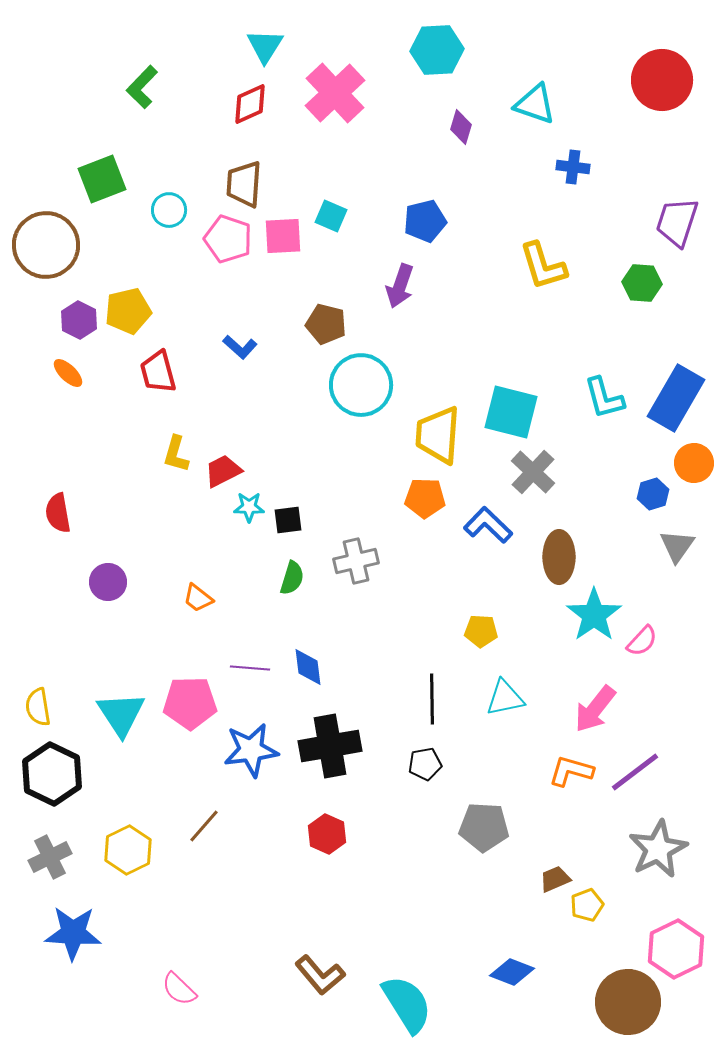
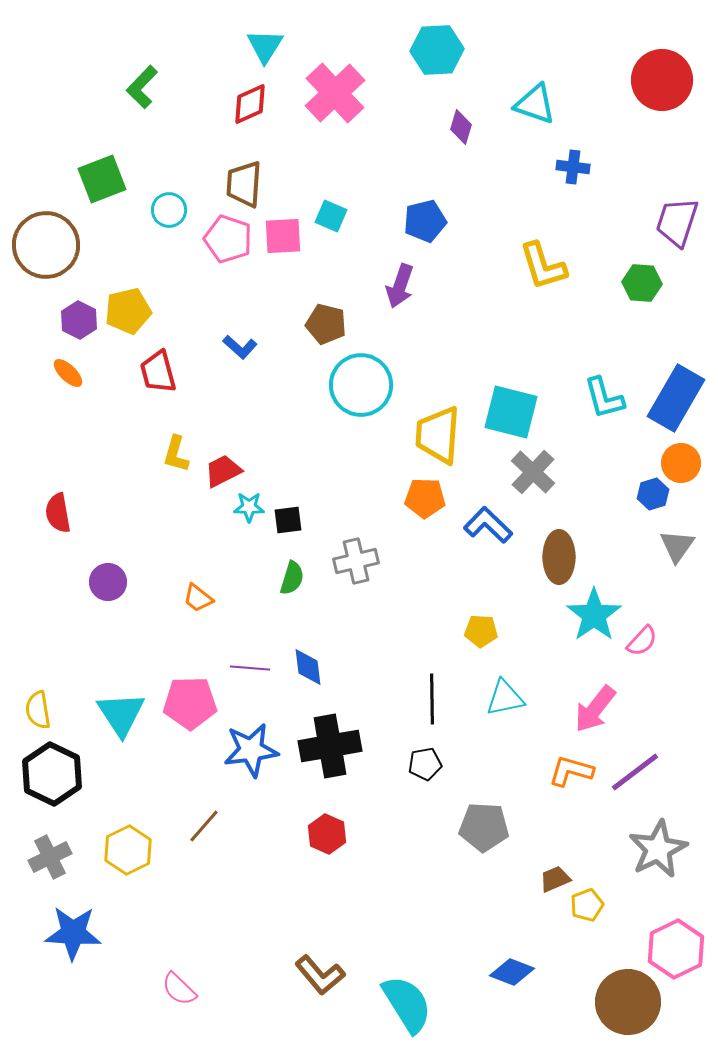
orange circle at (694, 463): moved 13 px left
yellow semicircle at (38, 707): moved 3 px down
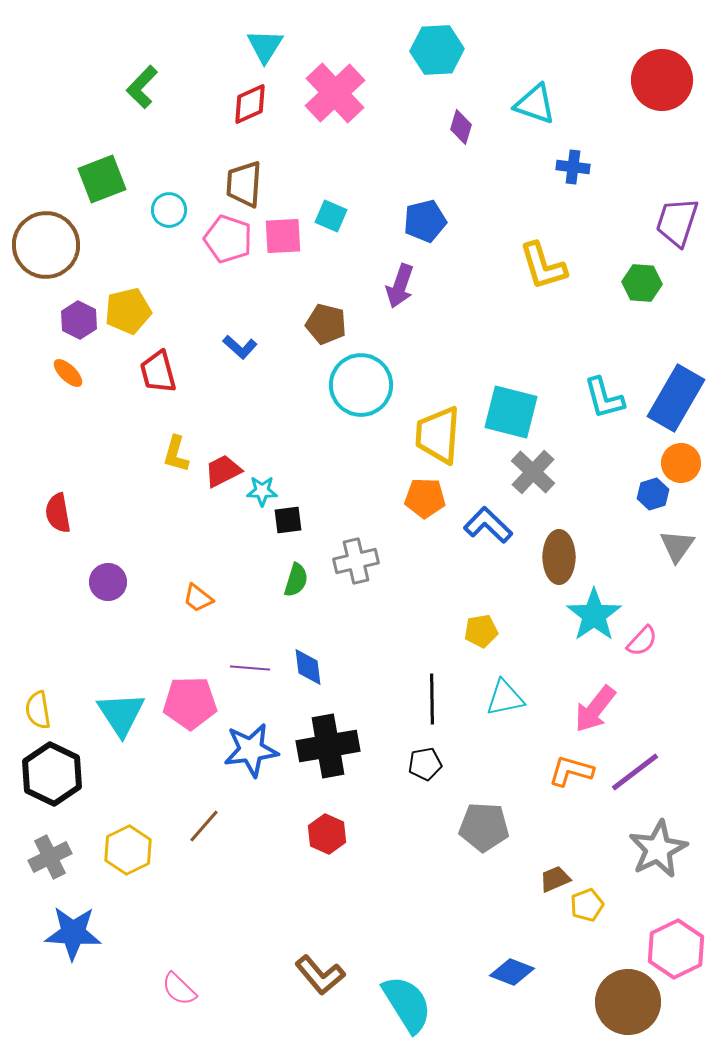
cyan star at (249, 507): moved 13 px right, 16 px up
green semicircle at (292, 578): moved 4 px right, 2 px down
yellow pentagon at (481, 631): rotated 12 degrees counterclockwise
black cross at (330, 746): moved 2 px left
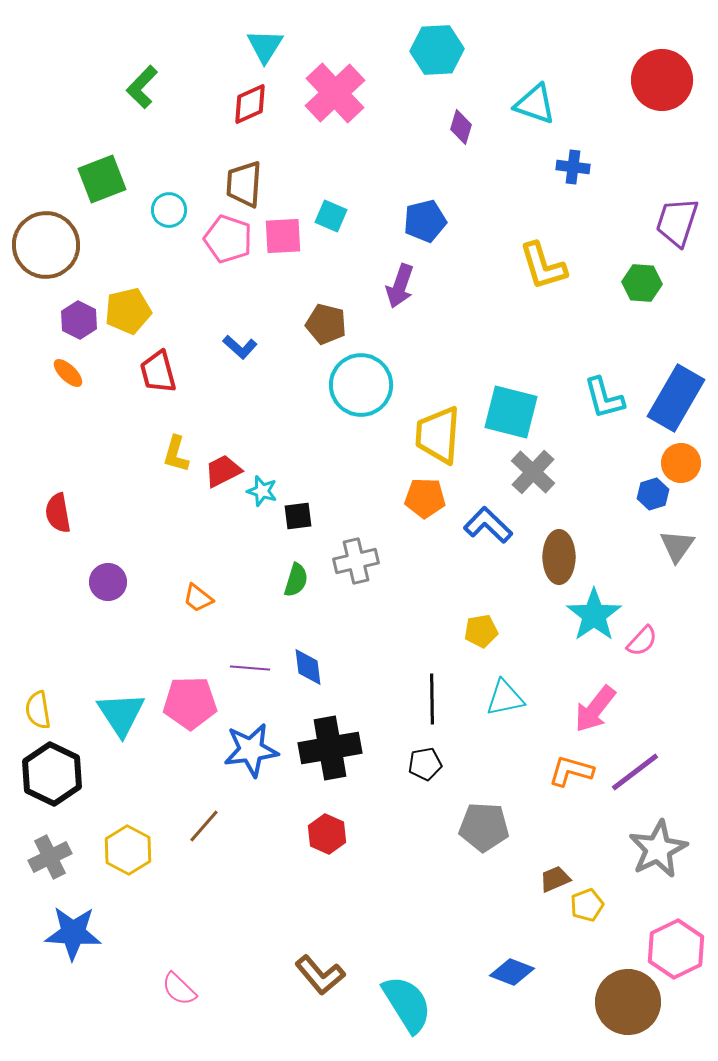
cyan star at (262, 491): rotated 16 degrees clockwise
black square at (288, 520): moved 10 px right, 4 px up
black cross at (328, 746): moved 2 px right, 2 px down
yellow hexagon at (128, 850): rotated 6 degrees counterclockwise
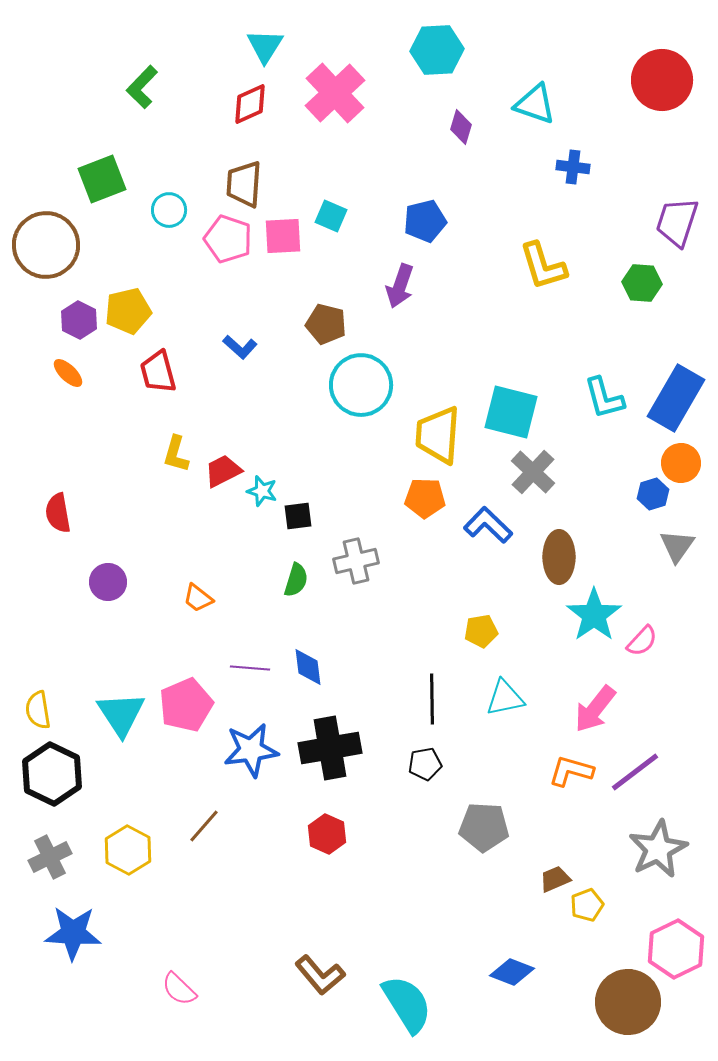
pink pentagon at (190, 703): moved 4 px left, 2 px down; rotated 22 degrees counterclockwise
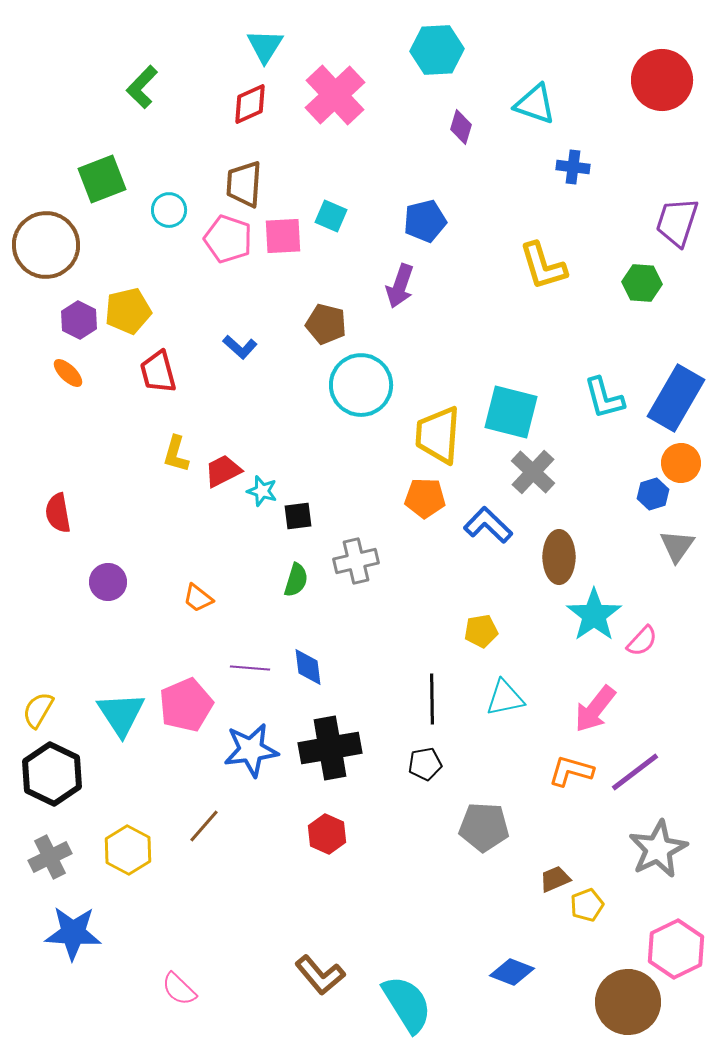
pink cross at (335, 93): moved 2 px down
yellow semicircle at (38, 710): rotated 39 degrees clockwise
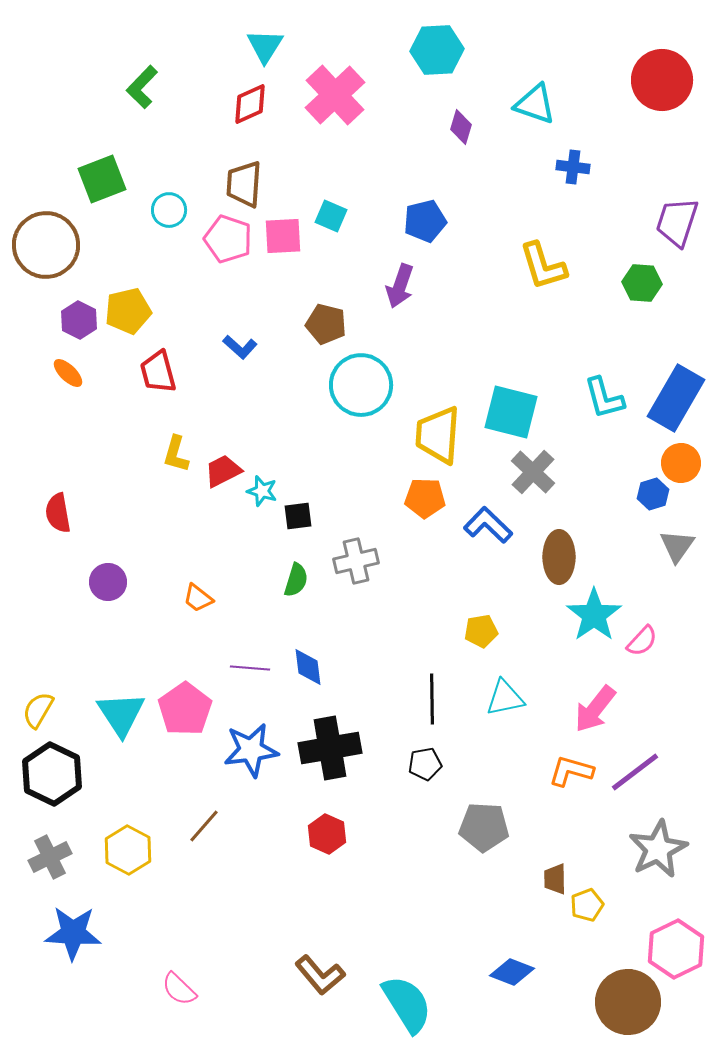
pink pentagon at (186, 705): moved 1 px left, 4 px down; rotated 12 degrees counterclockwise
brown trapezoid at (555, 879): rotated 68 degrees counterclockwise
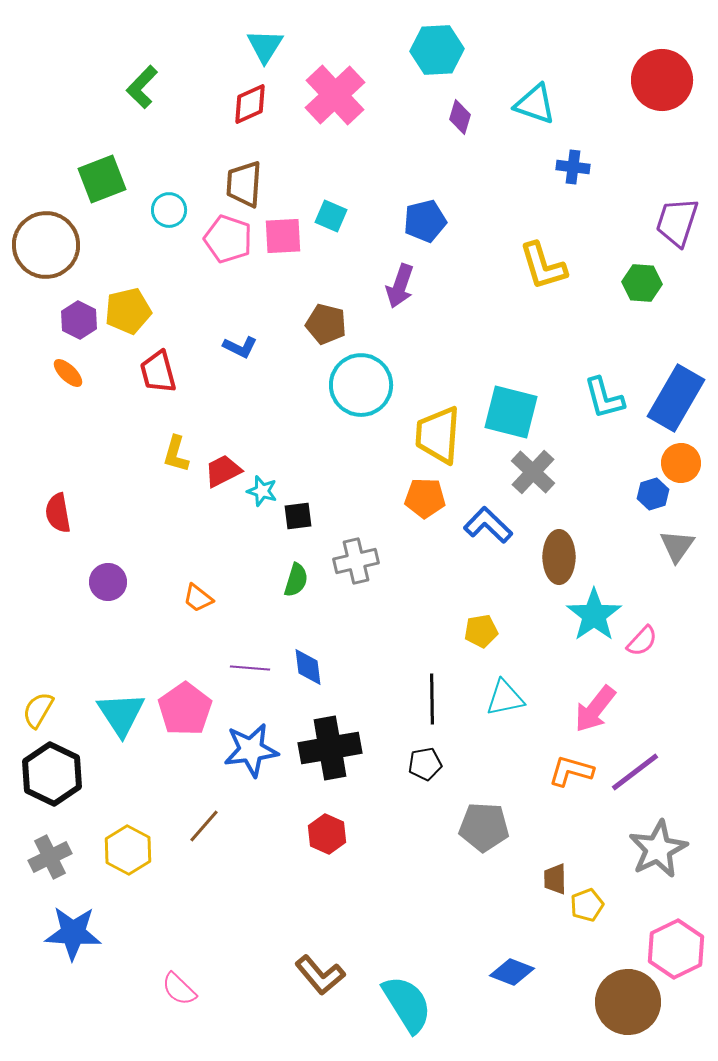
purple diamond at (461, 127): moved 1 px left, 10 px up
blue L-shape at (240, 347): rotated 16 degrees counterclockwise
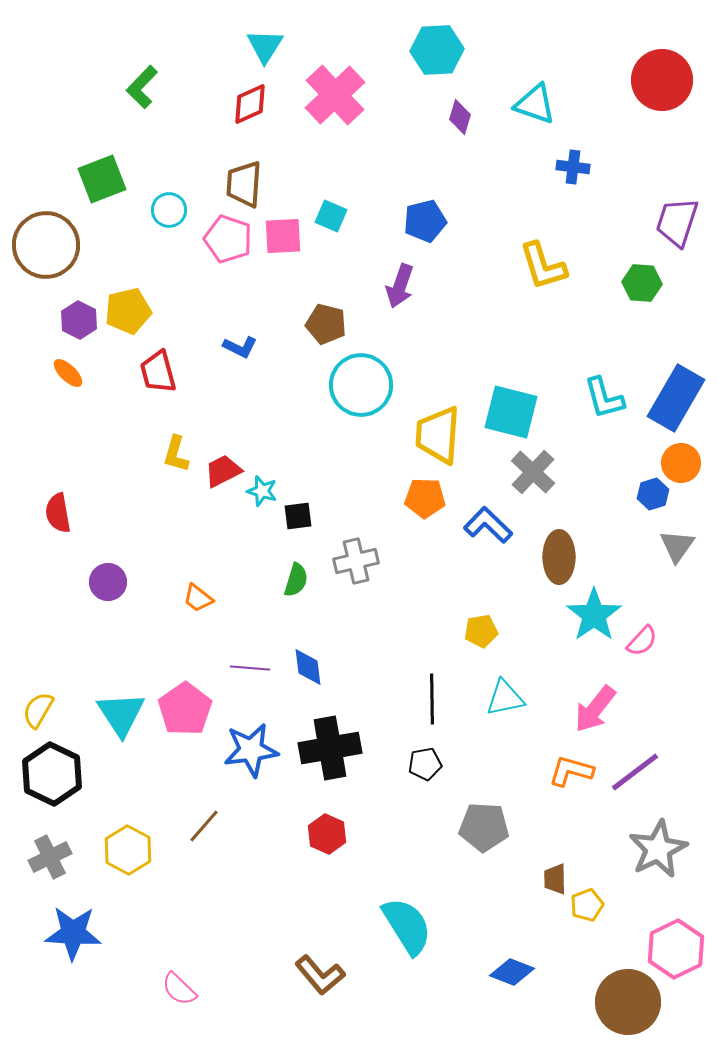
cyan semicircle at (407, 1004): moved 78 px up
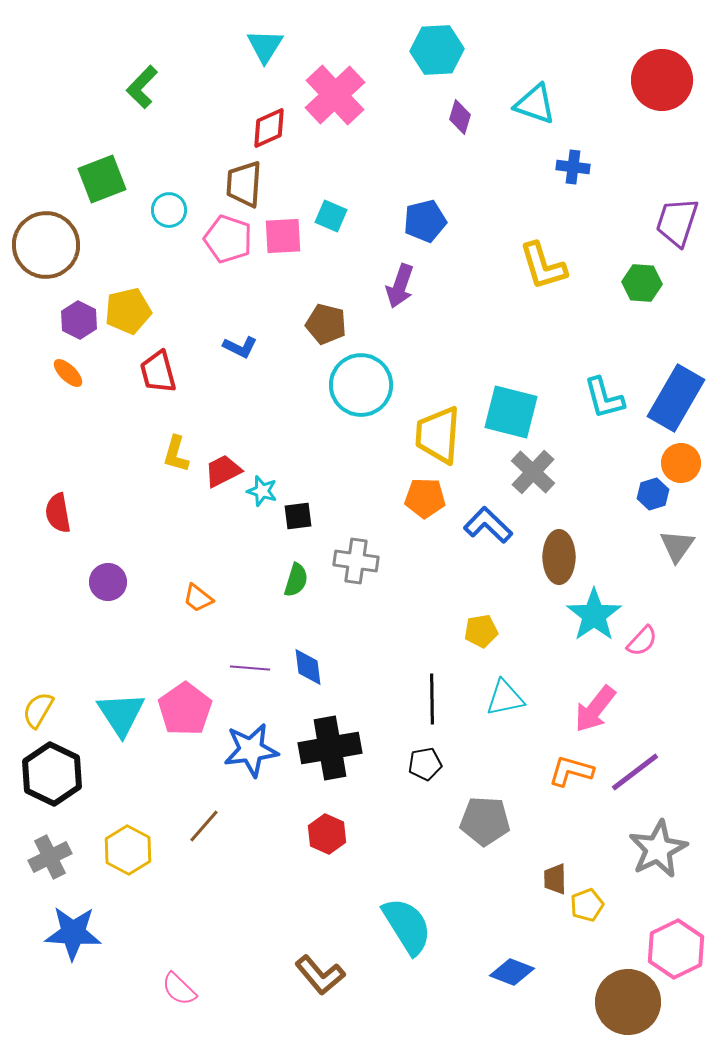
red diamond at (250, 104): moved 19 px right, 24 px down
gray cross at (356, 561): rotated 21 degrees clockwise
gray pentagon at (484, 827): moved 1 px right, 6 px up
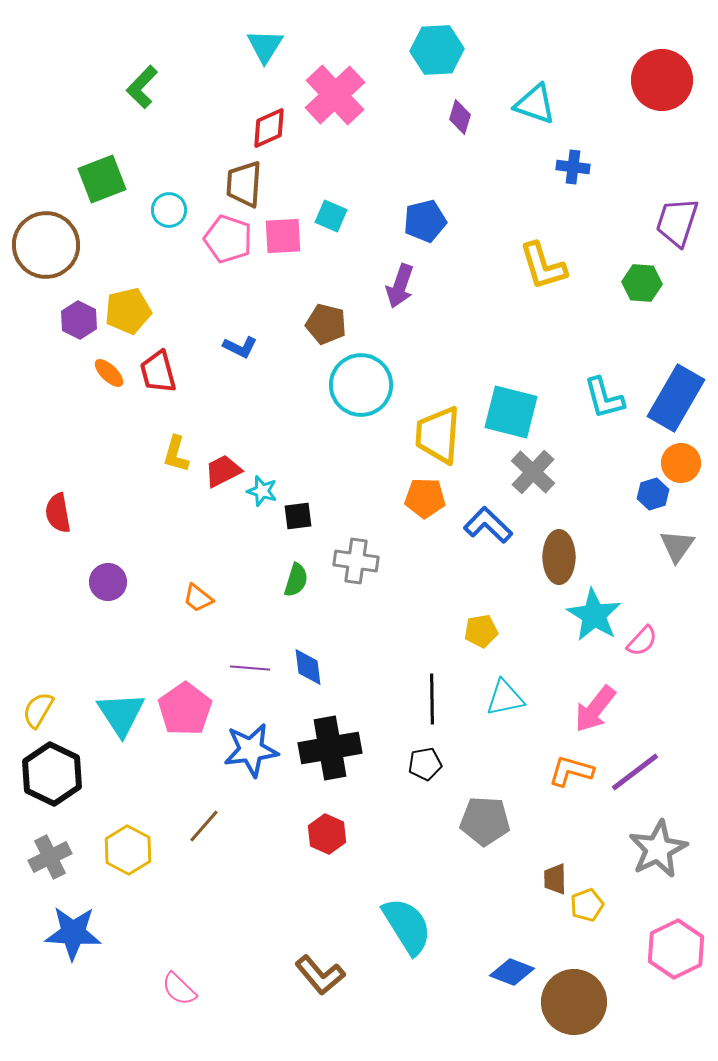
orange ellipse at (68, 373): moved 41 px right
cyan star at (594, 615): rotated 6 degrees counterclockwise
brown circle at (628, 1002): moved 54 px left
